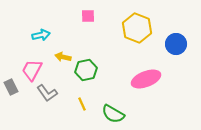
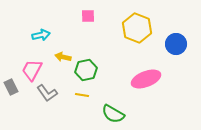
yellow line: moved 9 px up; rotated 56 degrees counterclockwise
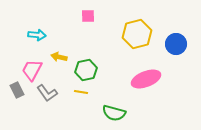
yellow hexagon: moved 6 px down; rotated 24 degrees clockwise
cyan arrow: moved 4 px left; rotated 18 degrees clockwise
yellow arrow: moved 4 px left
gray rectangle: moved 6 px right, 3 px down
yellow line: moved 1 px left, 3 px up
green semicircle: moved 1 px right, 1 px up; rotated 15 degrees counterclockwise
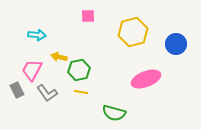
yellow hexagon: moved 4 px left, 2 px up
green hexagon: moved 7 px left
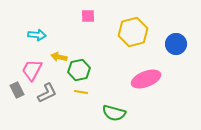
gray L-shape: rotated 80 degrees counterclockwise
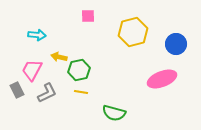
pink ellipse: moved 16 px right
